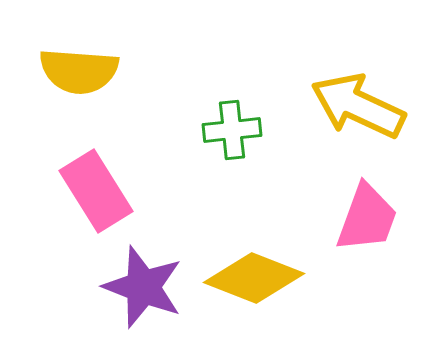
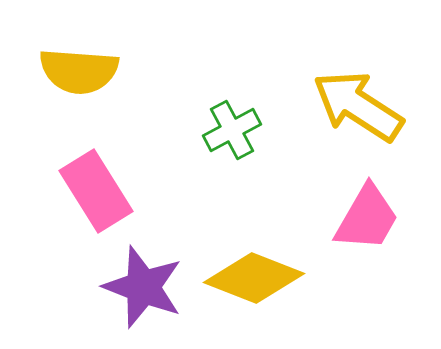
yellow arrow: rotated 8 degrees clockwise
green cross: rotated 22 degrees counterclockwise
pink trapezoid: rotated 10 degrees clockwise
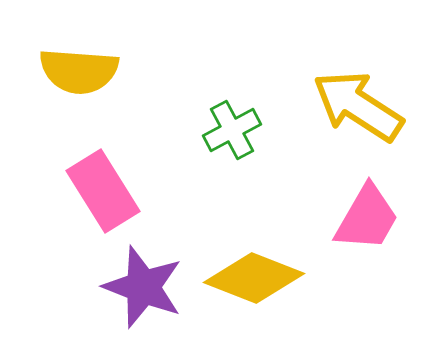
pink rectangle: moved 7 px right
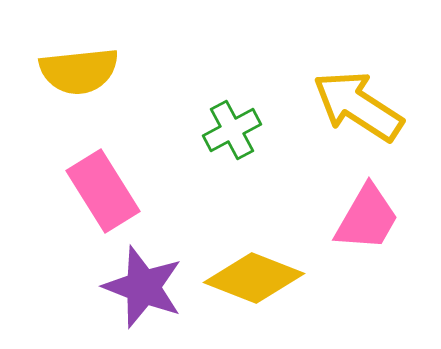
yellow semicircle: rotated 10 degrees counterclockwise
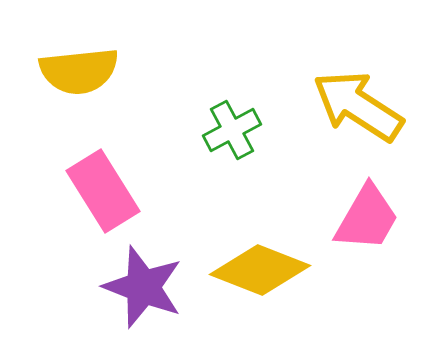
yellow diamond: moved 6 px right, 8 px up
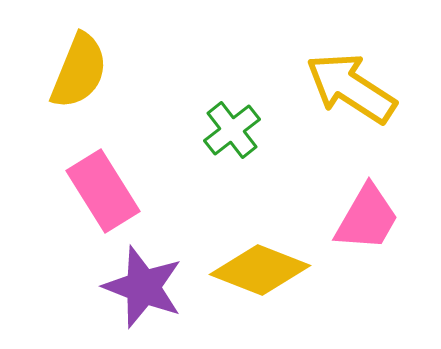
yellow semicircle: rotated 62 degrees counterclockwise
yellow arrow: moved 7 px left, 18 px up
green cross: rotated 10 degrees counterclockwise
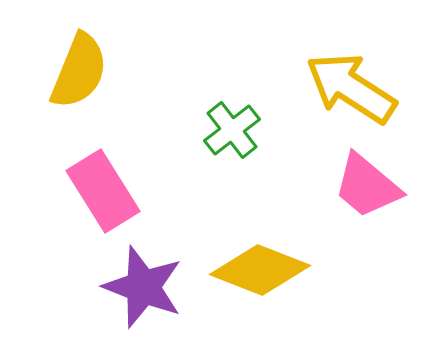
pink trapezoid: moved 32 px up; rotated 100 degrees clockwise
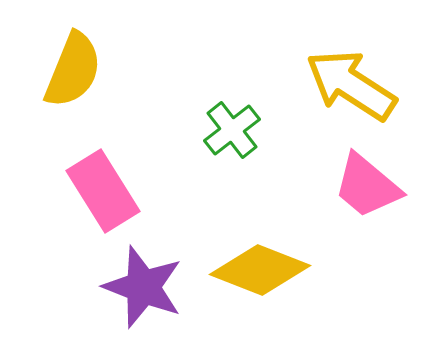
yellow semicircle: moved 6 px left, 1 px up
yellow arrow: moved 3 px up
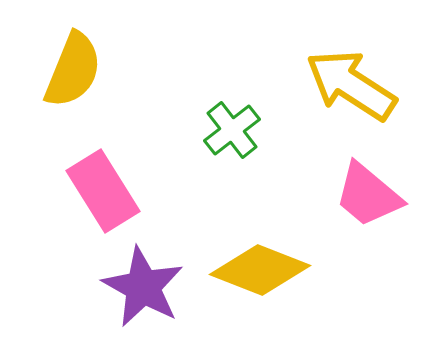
pink trapezoid: moved 1 px right, 9 px down
purple star: rotated 8 degrees clockwise
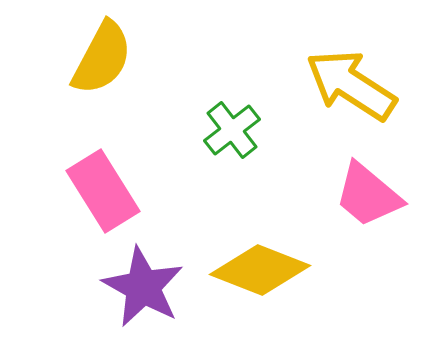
yellow semicircle: moved 29 px right, 12 px up; rotated 6 degrees clockwise
